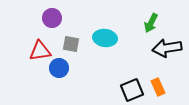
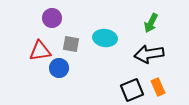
black arrow: moved 18 px left, 6 px down
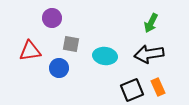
cyan ellipse: moved 18 px down
red triangle: moved 10 px left
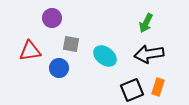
green arrow: moved 5 px left
cyan ellipse: rotated 30 degrees clockwise
orange rectangle: rotated 42 degrees clockwise
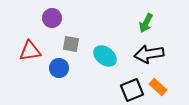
orange rectangle: rotated 66 degrees counterclockwise
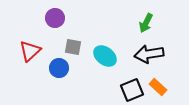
purple circle: moved 3 px right
gray square: moved 2 px right, 3 px down
red triangle: rotated 35 degrees counterclockwise
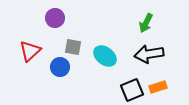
blue circle: moved 1 px right, 1 px up
orange rectangle: rotated 60 degrees counterclockwise
